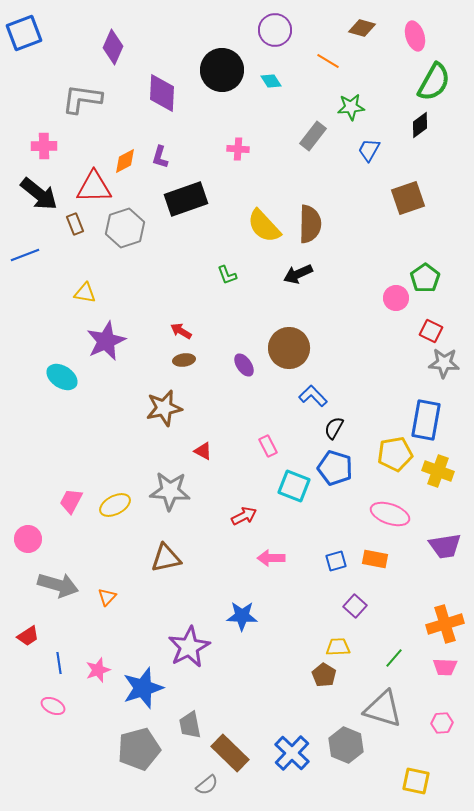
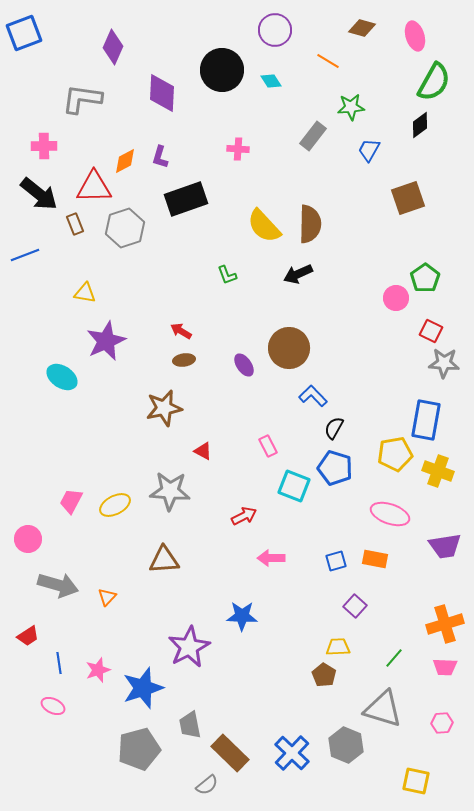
brown triangle at (166, 558): moved 2 px left, 2 px down; rotated 8 degrees clockwise
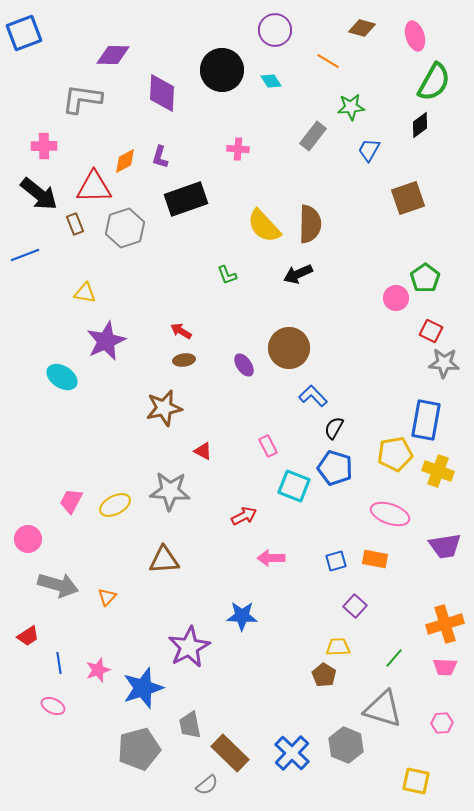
purple diamond at (113, 47): moved 8 px down; rotated 68 degrees clockwise
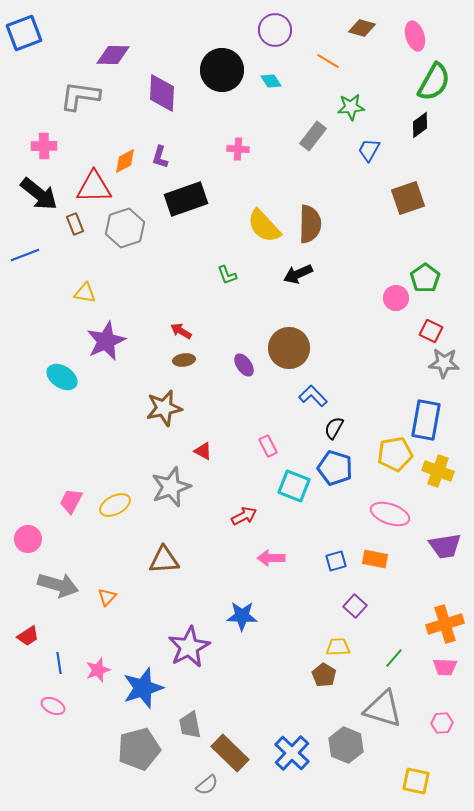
gray L-shape at (82, 99): moved 2 px left, 3 px up
gray star at (170, 491): moved 1 px right, 4 px up; rotated 24 degrees counterclockwise
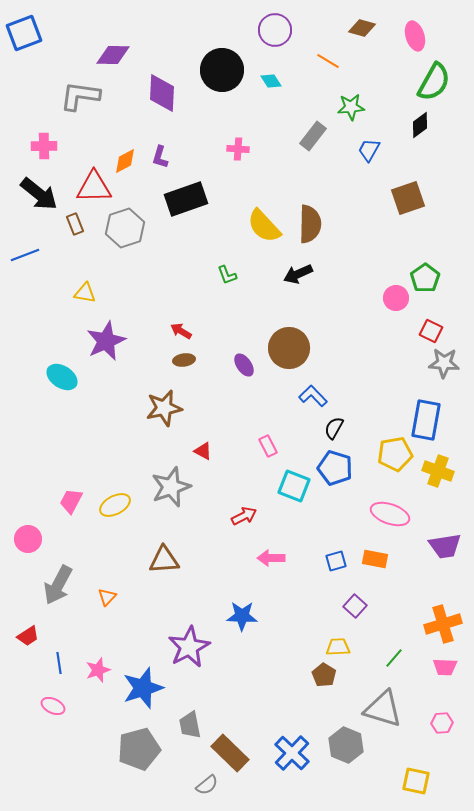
gray arrow at (58, 585): rotated 102 degrees clockwise
orange cross at (445, 624): moved 2 px left
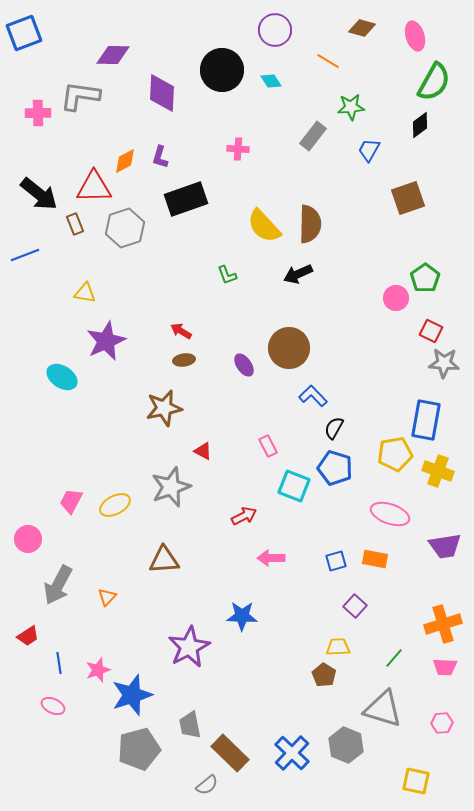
pink cross at (44, 146): moved 6 px left, 33 px up
blue star at (143, 688): moved 11 px left, 7 px down
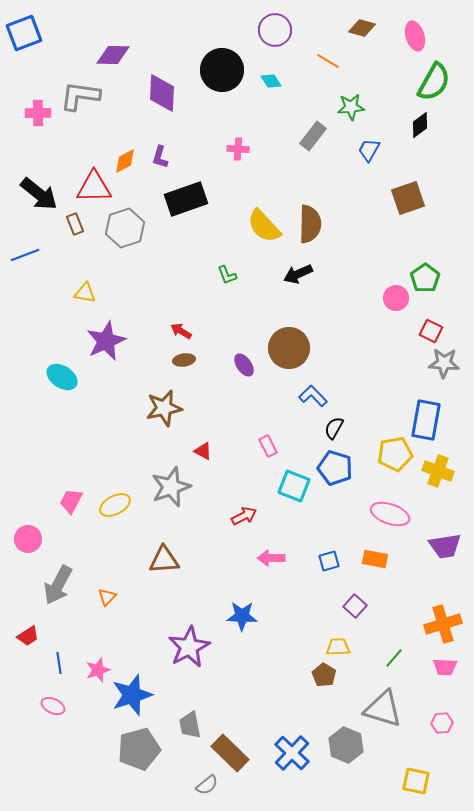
blue square at (336, 561): moved 7 px left
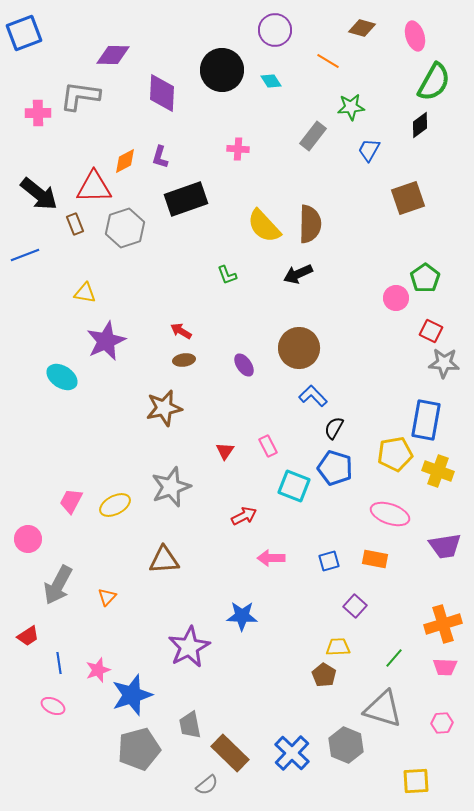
brown circle at (289, 348): moved 10 px right
red triangle at (203, 451): moved 22 px right; rotated 36 degrees clockwise
yellow square at (416, 781): rotated 16 degrees counterclockwise
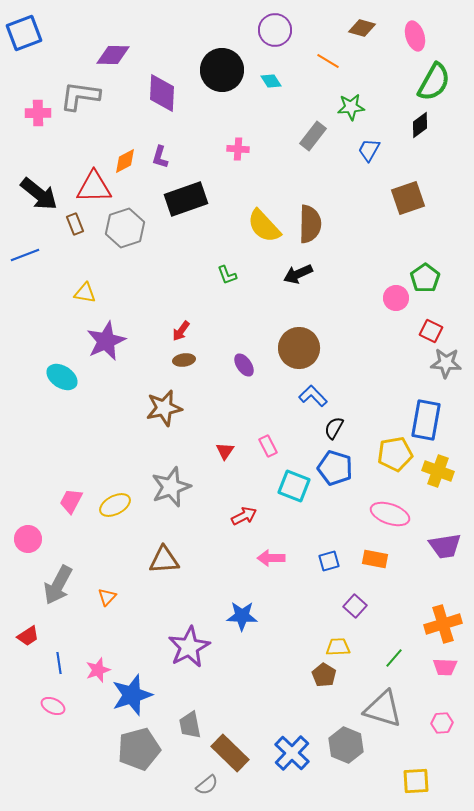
red arrow at (181, 331): rotated 85 degrees counterclockwise
gray star at (444, 363): moved 2 px right
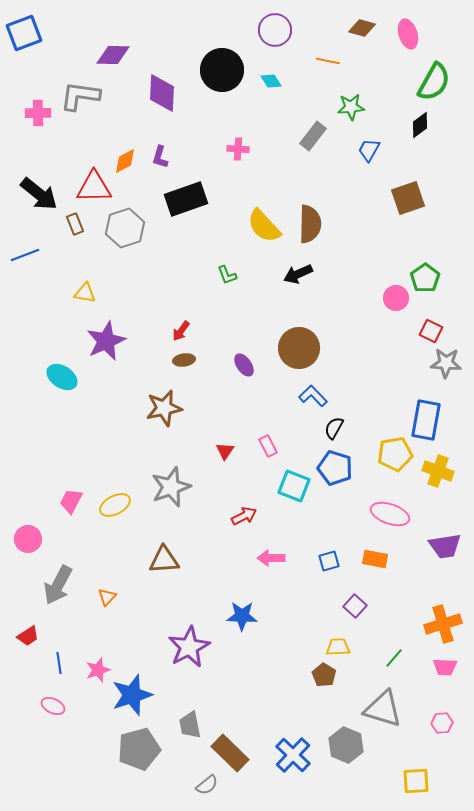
pink ellipse at (415, 36): moved 7 px left, 2 px up
orange line at (328, 61): rotated 20 degrees counterclockwise
blue cross at (292, 753): moved 1 px right, 2 px down
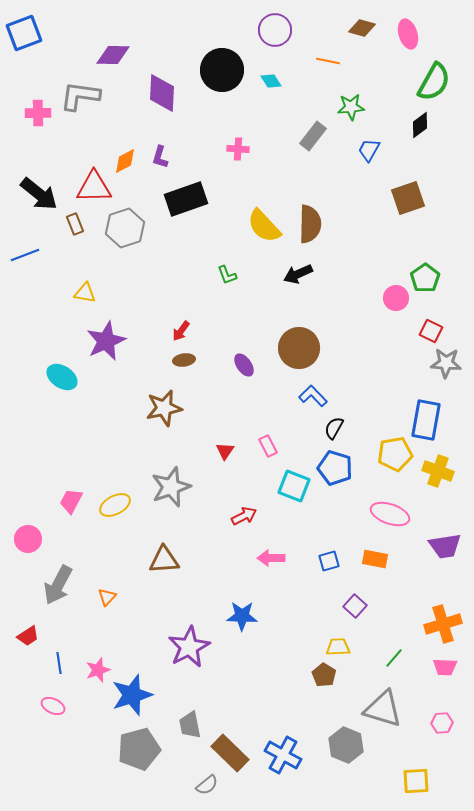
blue cross at (293, 755): moved 10 px left; rotated 15 degrees counterclockwise
